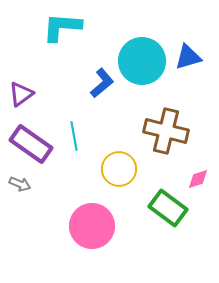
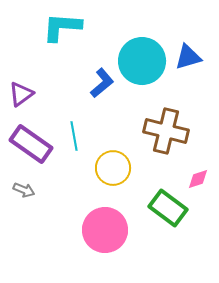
yellow circle: moved 6 px left, 1 px up
gray arrow: moved 4 px right, 6 px down
pink circle: moved 13 px right, 4 px down
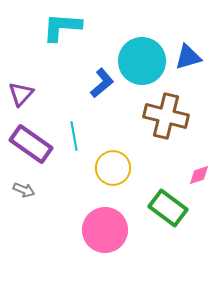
purple triangle: rotated 12 degrees counterclockwise
brown cross: moved 15 px up
pink diamond: moved 1 px right, 4 px up
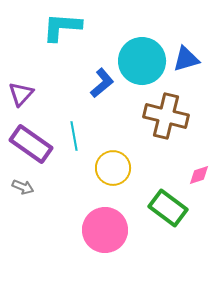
blue triangle: moved 2 px left, 2 px down
gray arrow: moved 1 px left, 3 px up
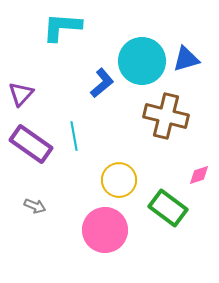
yellow circle: moved 6 px right, 12 px down
gray arrow: moved 12 px right, 19 px down
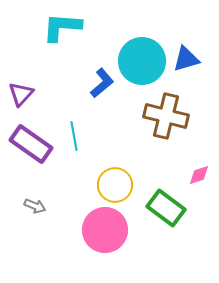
yellow circle: moved 4 px left, 5 px down
green rectangle: moved 2 px left
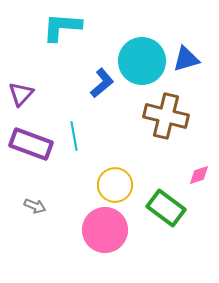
purple rectangle: rotated 15 degrees counterclockwise
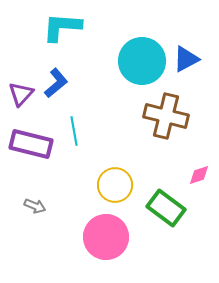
blue triangle: rotated 12 degrees counterclockwise
blue L-shape: moved 46 px left
cyan line: moved 5 px up
purple rectangle: rotated 6 degrees counterclockwise
pink circle: moved 1 px right, 7 px down
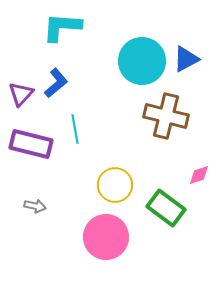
cyan line: moved 1 px right, 2 px up
gray arrow: rotated 10 degrees counterclockwise
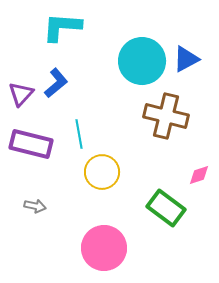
cyan line: moved 4 px right, 5 px down
yellow circle: moved 13 px left, 13 px up
pink circle: moved 2 px left, 11 px down
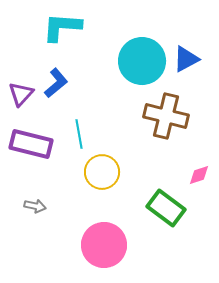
pink circle: moved 3 px up
